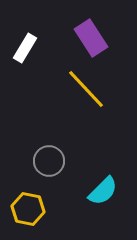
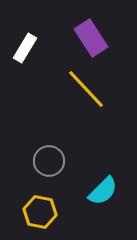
yellow hexagon: moved 12 px right, 3 px down
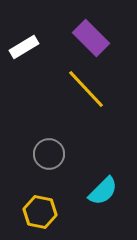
purple rectangle: rotated 12 degrees counterclockwise
white rectangle: moved 1 px left, 1 px up; rotated 28 degrees clockwise
gray circle: moved 7 px up
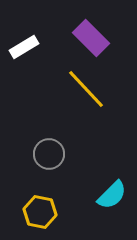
cyan semicircle: moved 9 px right, 4 px down
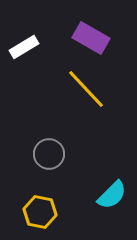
purple rectangle: rotated 15 degrees counterclockwise
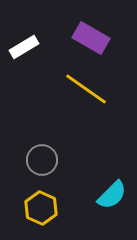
yellow line: rotated 12 degrees counterclockwise
gray circle: moved 7 px left, 6 px down
yellow hexagon: moved 1 px right, 4 px up; rotated 12 degrees clockwise
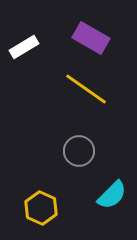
gray circle: moved 37 px right, 9 px up
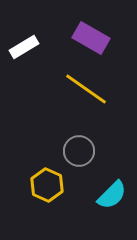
yellow hexagon: moved 6 px right, 23 px up
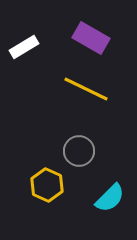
yellow line: rotated 9 degrees counterclockwise
cyan semicircle: moved 2 px left, 3 px down
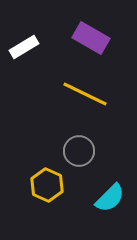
yellow line: moved 1 px left, 5 px down
